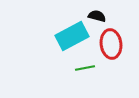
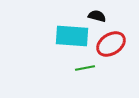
cyan rectangle: rotated 32 degrees clockwise
red ellipse: rotated 64 degrees clockwise
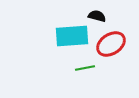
cyan rectangle: rotated 8 degrees counterclockwise
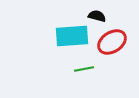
red ellipse: moved 1 px right, 2 px up
green line: moved 1 px left, 1 px down
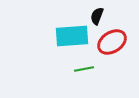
black semicircle: rotated 84 degrees counterclockwise
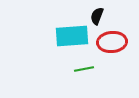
red ellipse: rotated 28 degrees clockwise
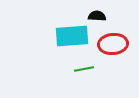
black semicircle: rotated 72 degrees clockwise
red ellipse: moved 1 px right, 2 px down
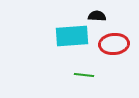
red ellipse: moved 1 px right
green line: moved 6 px down; rotated 18 degrees clockwise
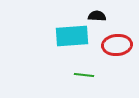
red ellipse: moved 3 px right, 1 px down
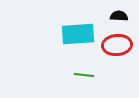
black semicircle: moved 22 px right
cyan rectangle: moved 6 px right, 2 px up
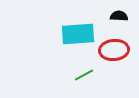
red ellipse: moved 3 px left, 5 px down
green line: rotated 36 degrees counterclockwise
